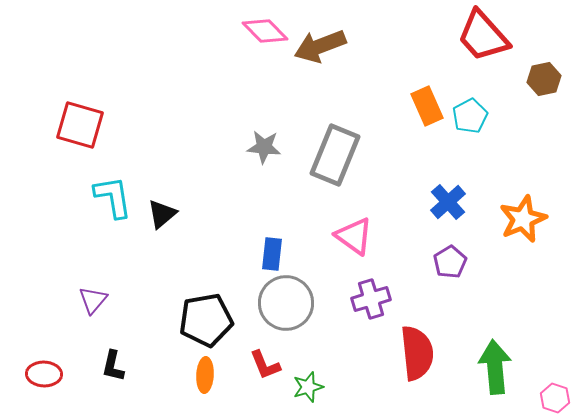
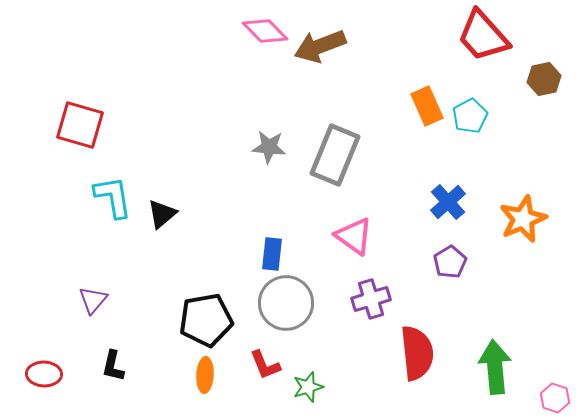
gray star: moved 5 px right
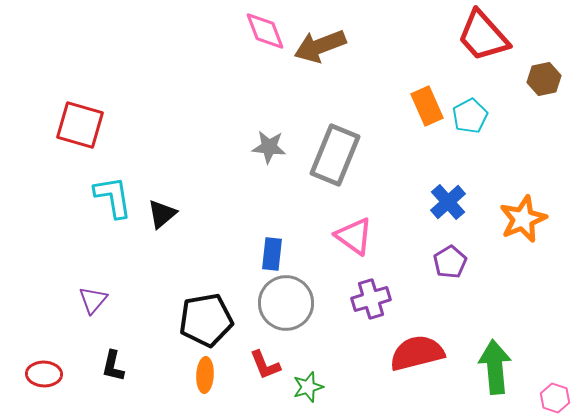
pink diamond: rotated 24 degrees clockwise
red semicircle: rotated 98 degrees counterclockwise
